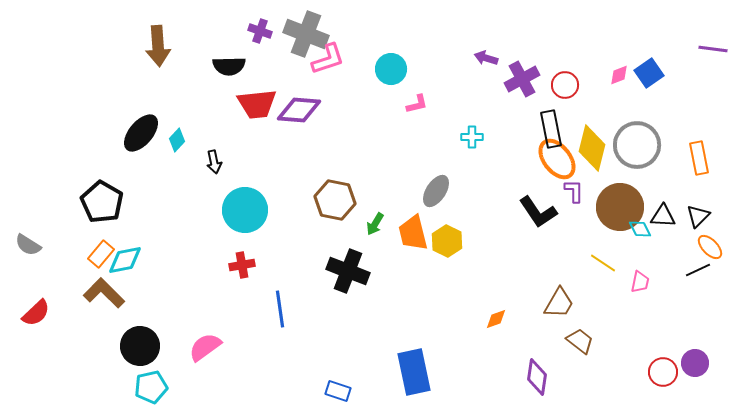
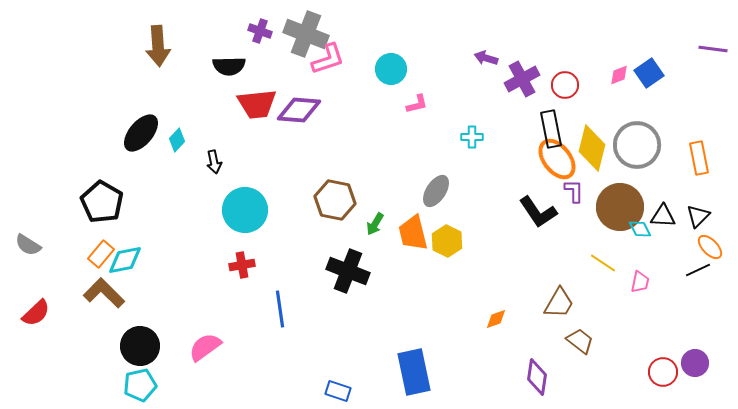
cyan pentagon at (151, 387): moved 11 px left, 2 px up
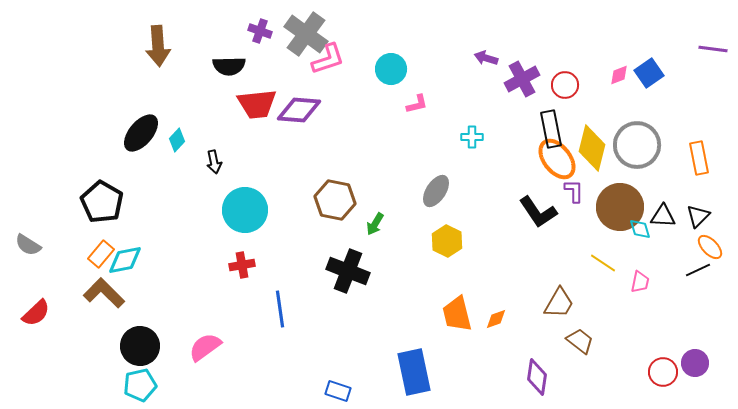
gray cross at (306, 34): rotated 15 degrees clockwise
cyan diamond at (640, 229): rotated 10 degrees clockwise
orange trapezoid at (413, 233): moved 44 px right, 81 px down
